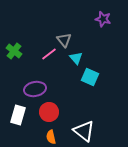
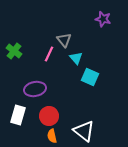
pink line: rotated 28 degrees counterclockwise
red circle: moved 4 px down
orange semicircle: moved 1 px right, 1 px up
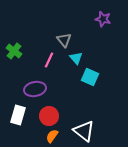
pink line: moved 6 px down
orange semicircle: rotated 48 degrees clockwise
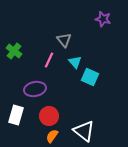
cyan triangle: moved 1 px left, 4 px down
white rectangle: moved 2 px left
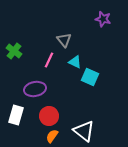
cyan triangle: rotated 24 degrees counterclockwise
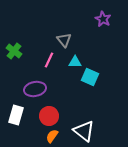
purple star: rotated 14 degrees clockwise
cyan triangle: rotated 24 degrees counterclockwise
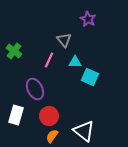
purple star: moved 15 px left
purple ellipse: rotated 75 degrees clockwise
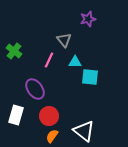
purple star: rotated 28 degrees clockwise
cyan square: rotated 18 degrees counterclockwise
purple ellipse: rotated 10 degrees counterclockwise
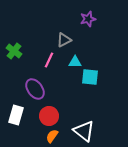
gray triangle: rotated 42 degrees clockwise
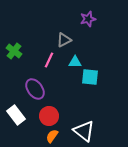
white rectangle: rotated 54 degrees counterclockwise
